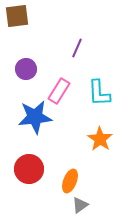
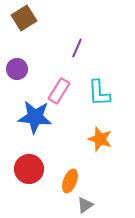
brown square: moved 7 px right, 2 px down; rotated 25 degrees counterclockwise
purple circle: moved 9 px left
blue star: rotated 12 degrees clockwise
orange star: rotated 15 degrees counterclockwise
gray triangle: moved 5 px right
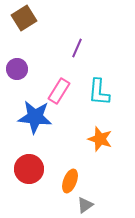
cyan L-shape: moved 1 px up; rotated 8 degrees clockwise
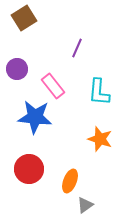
pink rectangle: moved 6 px left, 5 px up; rotated 70 degrees counterclockwise
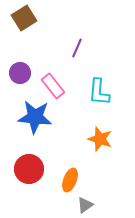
purple circle: moved 3 px right, 4 px down
orange ellipse: moved 1 px up
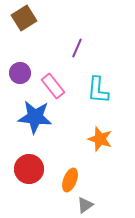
cyan L-shape: moved 1 px left, 2 px up
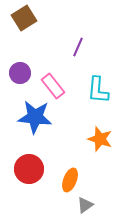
purple line: moved 1 px right, 1 px up
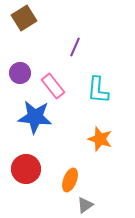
purple line: moved 3 px left
red circle: moved 3 px left
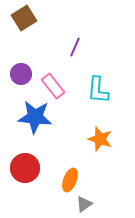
purple circle: moved 1 px right, 1 px down
red circle: moved 1 px left, 1 px up
gray triangle: moved 1 px left, 1 px up
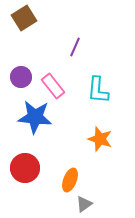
purple circle: moved 3 px down
